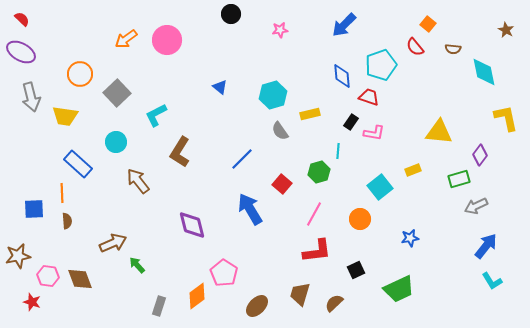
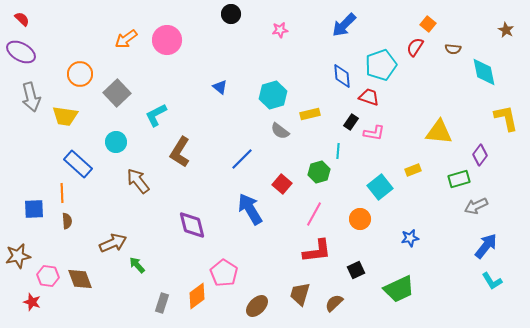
red semicircle at (415, 47): rotated 72 degrees clockwise
gray semicircle at (280, 131): rotated 18 degrees counterclockwise
gray rectangle at (159, 306): moved 3 px right, 3 px up
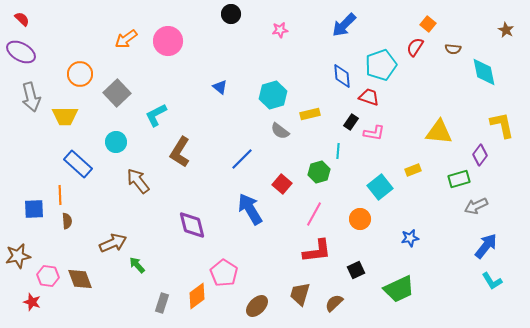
pink circle at (167, 40): moved 1 px right, 1 px down
yellow trapezoid at (65, 116): rotated 8 degrees counterclockwise
yellow L-shape at (506, 118): moved 4 px left, 7 px down
orange line at (62, 193): moved 2 px left, 2 px down
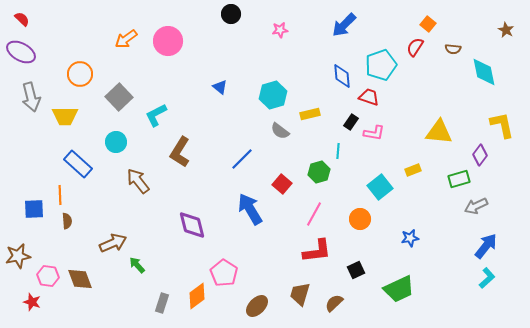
gray square at (117, 93): moved 2 px right, 4 px down
cyan L-shape at (492, 281): moved 5 px left, 3 px up; rotated 100 degrees counterclockwise
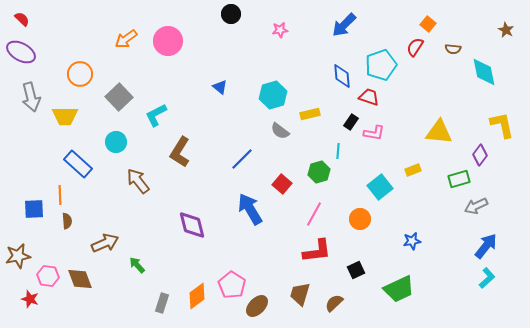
blue star at (410, 238): moved 2 px right, 3 px down
brown arrow at (113, 243): moved 8 px left
pink pentagon at (224, 273): moved 8 px right, 12 px down
red star at (32, 302): moved 2 px left, 3 px up
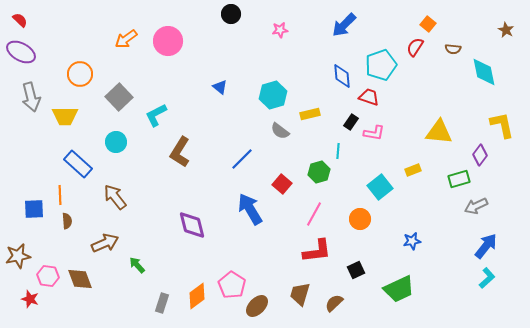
red semicircle at (22, 19): moved 2 px left, 1 px down
brown arrow at (138, 181): moved 23 px left, 16 px down
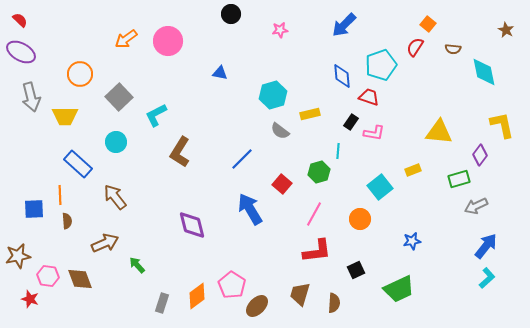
blue triangle at (220, 87): moved 14 px up; rotated 28 degrees counterclockwise
brown semicircle at (334, 303): rotated 138 degrees clockwise
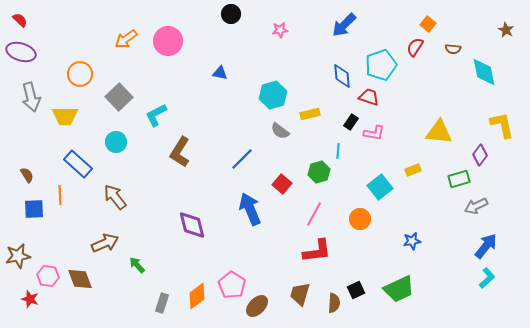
purple ellipse at (21, 52): rotated 12 degrees counterclockwise
blue arrow at (250, 209): rotated 8 degrees clockwise
brown semicircle at (67, 221): moved 40 px left, 46 px up; rotated 28 degrees counterclockwise
black square at (356, 270): moved 20 px down
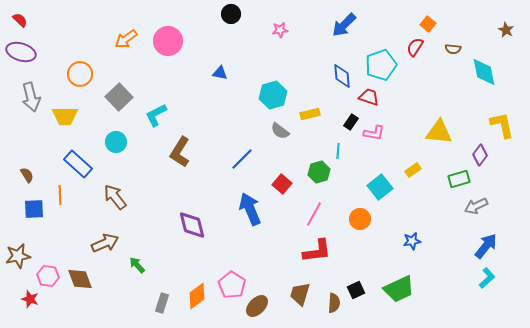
yellow rectangle at (413, 170): rotated 14 degrees counterclockwise
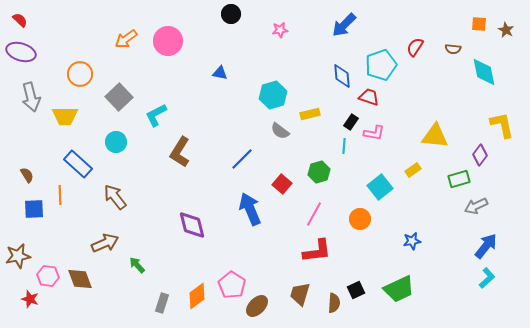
orange square at (428, 24): moved 51 px right; rotated 35 degrees counterclockwise
yellow triangle at (439, 132): moved 4 px left, 4 px down
cyan line at (338, 151): moved 6 px right, 5 px up
